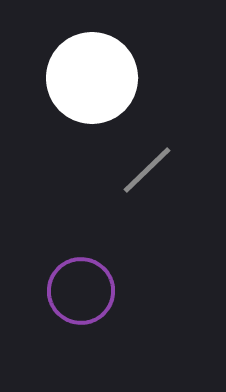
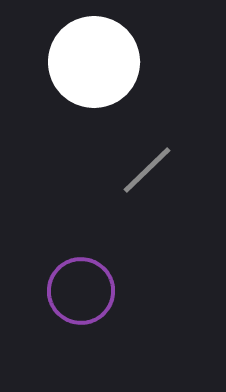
white circle: moved 2 px right, 16 px up
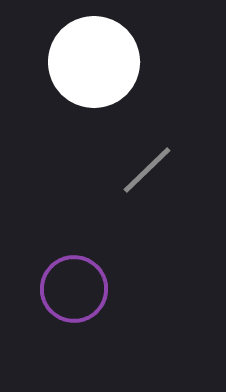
purple circle: moved 7 px left, 2 px up
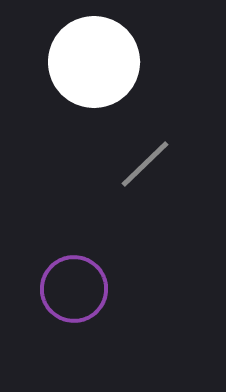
gray line: moved 2 px left, 6 px up
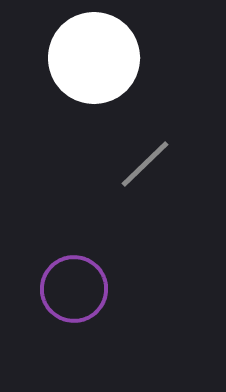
white circle: moved 4 px up
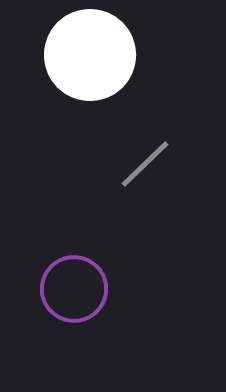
white circle: moved 4 px left, 3 px up
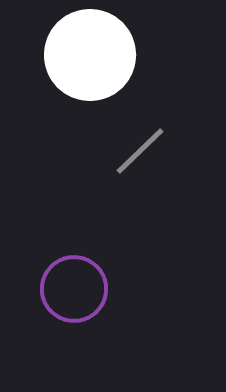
gray line: moved 5 px left, 13 px up
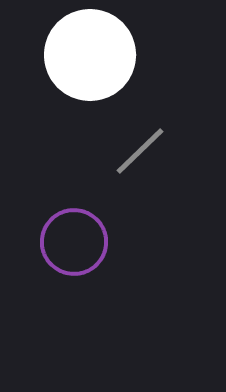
purple circle: moved 47 px up
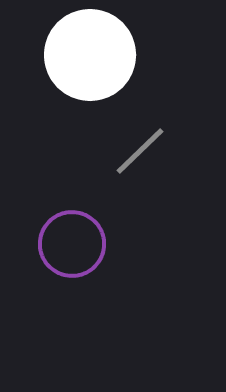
purple circle: moved 2 px left, 2 px down
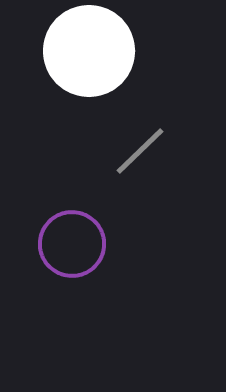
white circle: moved 1 px left, 4 px up
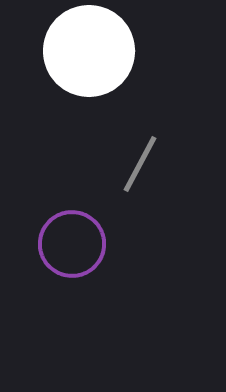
gray line: moved 13 px down; rotated 18 degrees counterclockwise
